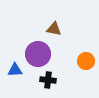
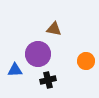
black cross: rotated 21 degrees counterclockwise
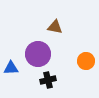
brown triangle: moved 1 px right, 2 px up
blue triangle: moved 4 px left, 2 px up
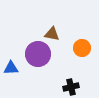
brown triangle: moved 3 px left, 7 px down
orange circle: moved 4 px left, 13 px up
black cross: moved 23 px right, 7 px down
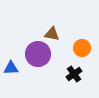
black cross: moved 3 px right, 13 px up; rotated 21 degrees counterclockwise
